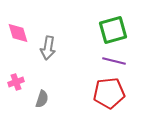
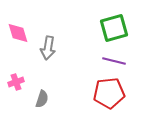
green square: moved 1 px right, 2 px up
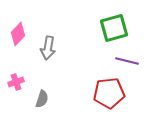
pink diamond: moved 1 px down; rotated 60 degrees clockwise
purple line: moved 13 px right
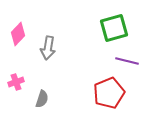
red pentagon: rotated 16 degrees counterclockwise
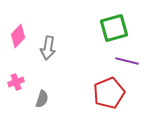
pink diamond: moved 2 px down
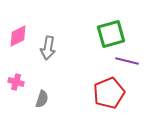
green square: moved 3 px left, 6 px down
pink diamond: rotated 20 degrees clockwise
pink cross: rotated 35 degrees clockwise
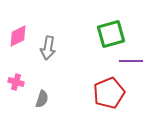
purple line: moved 4 px right; rotated 15 degrees counterclockwise
